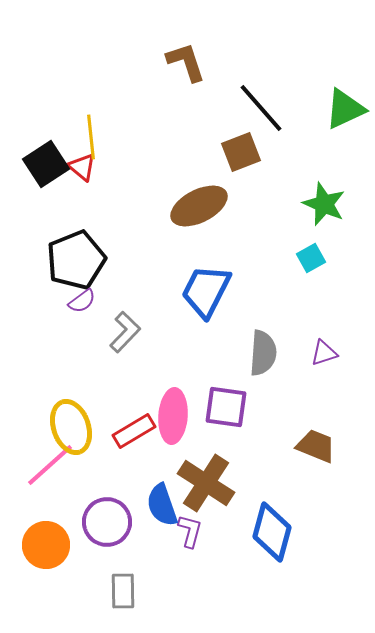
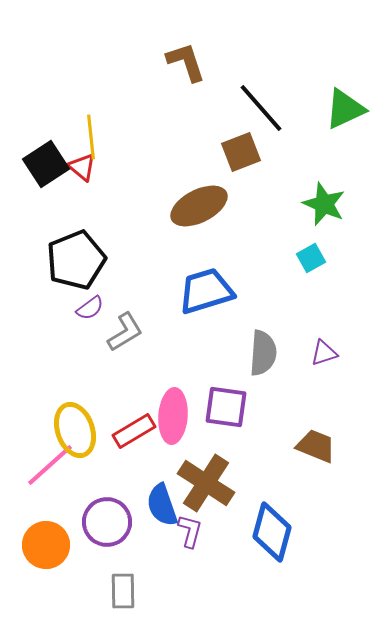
blue trapezoid: rotated 46 degrees clockwise
purple semicircle: moved 8 px right, 7 px down
gray L-shape: rotated 15 degrees clockwise
yellow ellipse: moved 4 px right, 3 px down
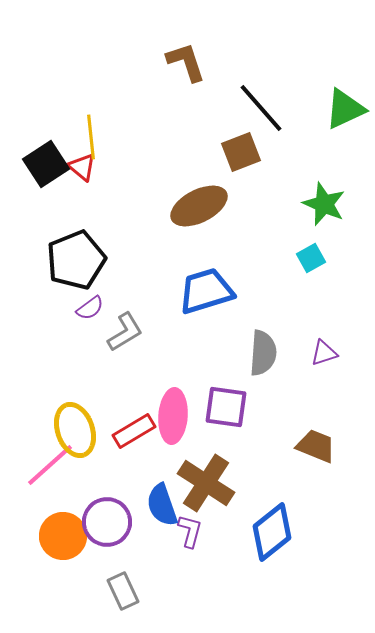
blue diamond: rotated 36 degrees clockwise
orange circle: moved 17 px right, 9 px up
gray rectangle: rotated 24 degrees counterclockwise
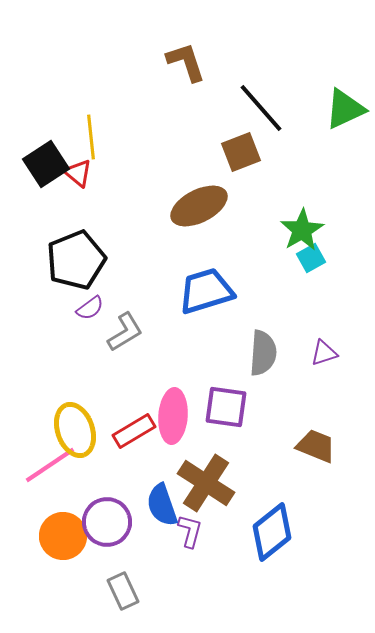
red triangle: moved 4 px left, 6 px down
green star: moved 22 px left, 26 px down; rotated 18 degrees clockwise
pink line: rotated 8 degrees clockwise
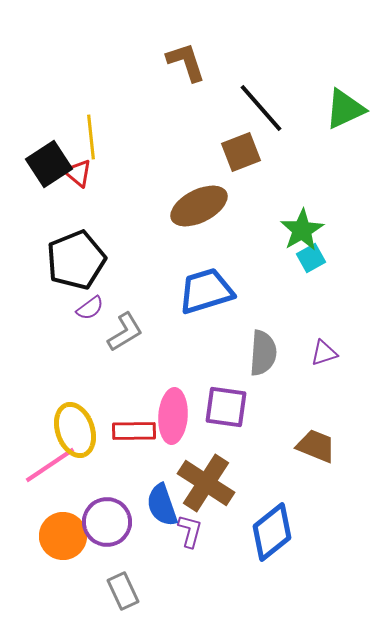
black square: moved 3 px right
red rectangle: rotated 30 degrees clockwise
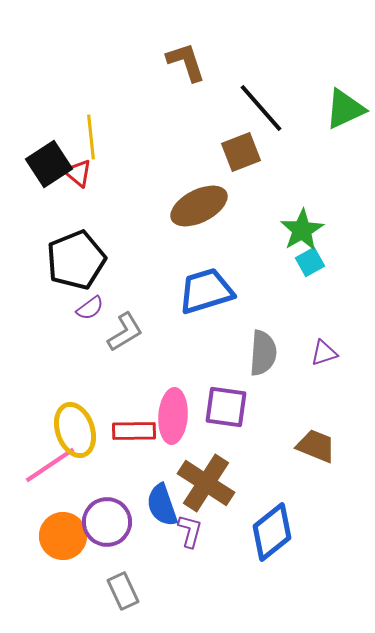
cyan square: moved 1 px left, 4 px down
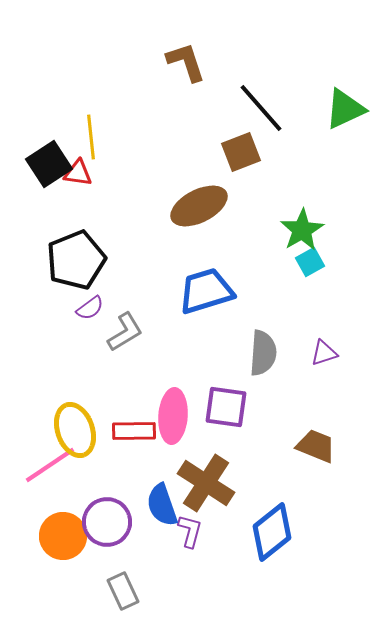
red triangle: rotated 32 degrees counterclockwise
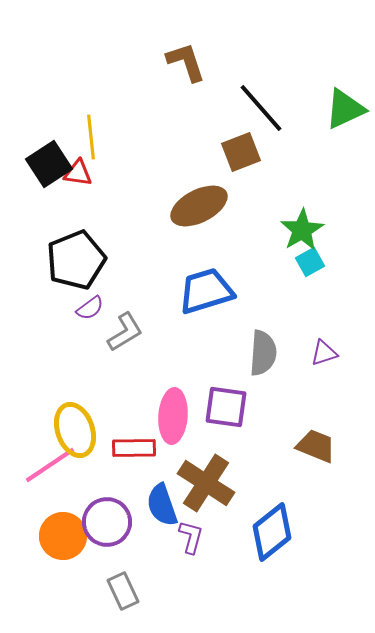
red rectangle: moved 17 px down
purple L-shape: moved 1 px right, 6 px down
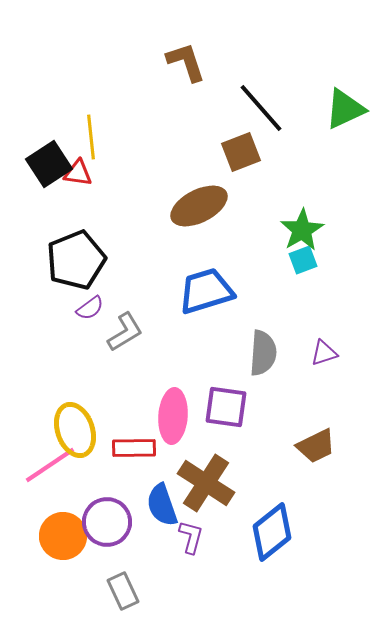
cyan square: moved 7 px left, 2 px up; rotated 8 degrees clockwise
brown trapezoid: rotated 132 degrees clockwise
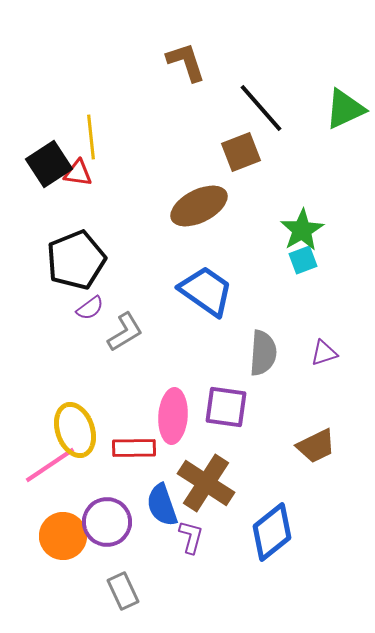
blue trapezoid: rotated 52 degrees clockwise
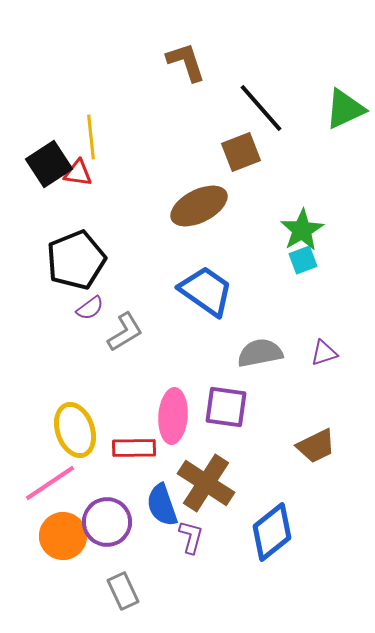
gray semicircle: moved 3 px left; rotated 105 degrees counterclockwise
pink line: moved 18 px down
